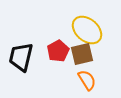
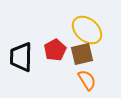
red pentagon: moved 3 px left, 1 px up
black trapezoid: rotated 12 degrees counterclockwise
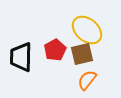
orange semicircle: rotated 110 degrees counterclockwise
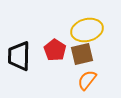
yellow ellipse: rotated 56 degrees counterclockwise
red pentagon: rotated 10 degrees counterclockwise
black trapezoid: moved 2 px left, 1 px up
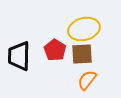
yellow ellipse: moved 3 px left, 1 px up
brown square: rotated 10 degrees clockwise
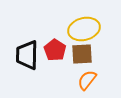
black trapezoid: moved 8 px right, 1 px up
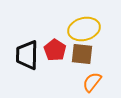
brown square: rotated 10 degrees clockwise
orange semicircle: moved 5 px right, 2 px down
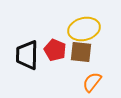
red pentagon: rotated 10 degrees counterclockwise
brown square: moved 1 px left, 2 px up
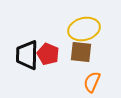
red pentagon: moved 7 px left, 4 px down
orange semicircle: rotated 15 degrees counterclockwise
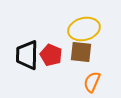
red pentagon: moved 3 px right, 1 px down
